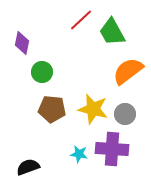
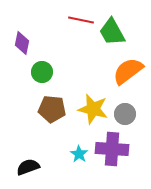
red line: rotated 55 degrees clockwise
cyan star: rotated 24 degrees clockwise
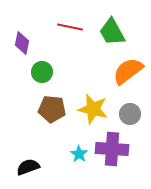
red line: moved 11 px left, 7 px down
gray circle: moved 5 px right
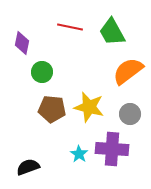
yellow star: moved 4 px left, 2 px up
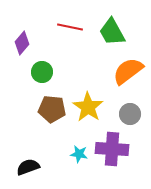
purple diamond: rotated 30 degrees clockwise
yellow star: moved 1 px left; rotated 20 degrees clockwise
cyan star: rotated 24 degrees counterclockwise
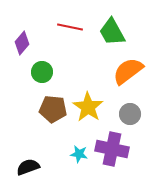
brown pentagon: moved 1 px right
purple cross: rotated 8 degrees clockwise
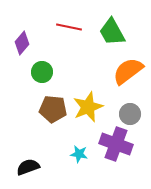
red line: moved 1 px left
yellow star: rotated 16 degrees clockwise
purple cross: moved 4 px right, 5 px up; rotated 8 degrees clockwise
